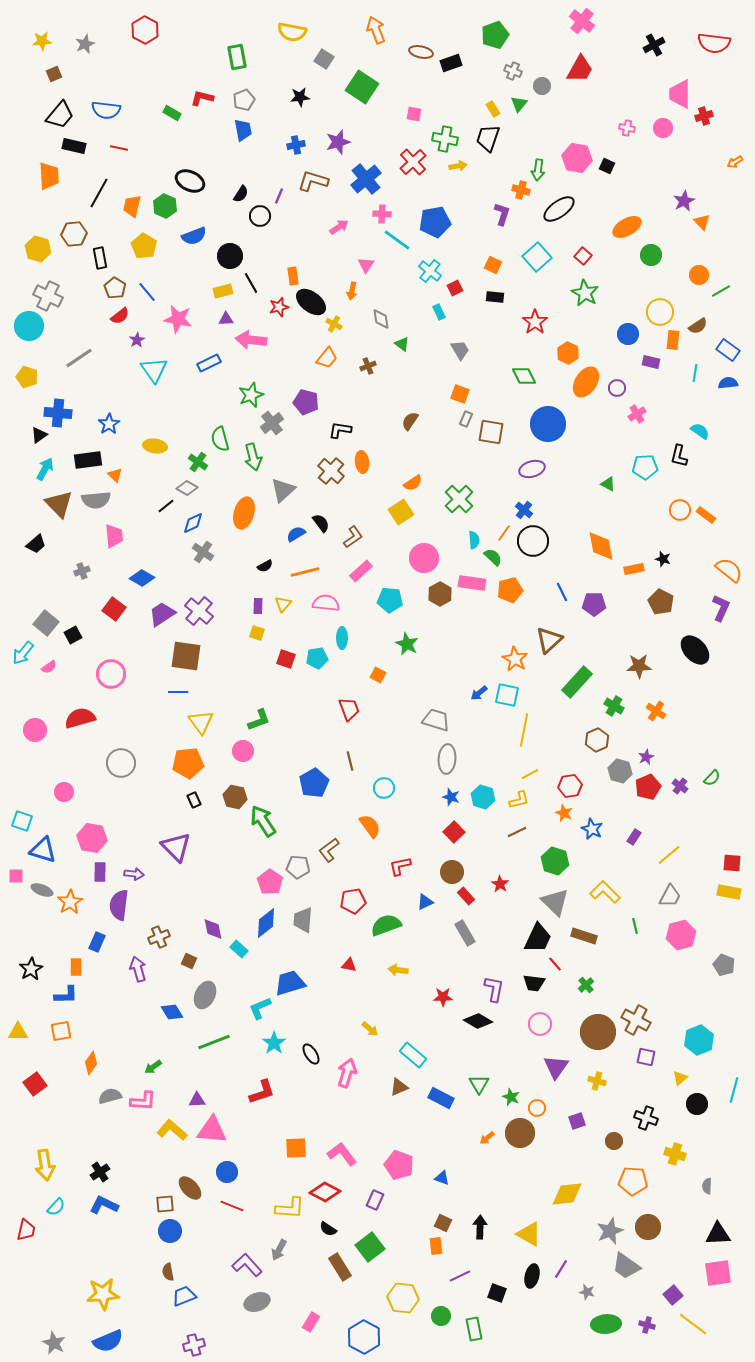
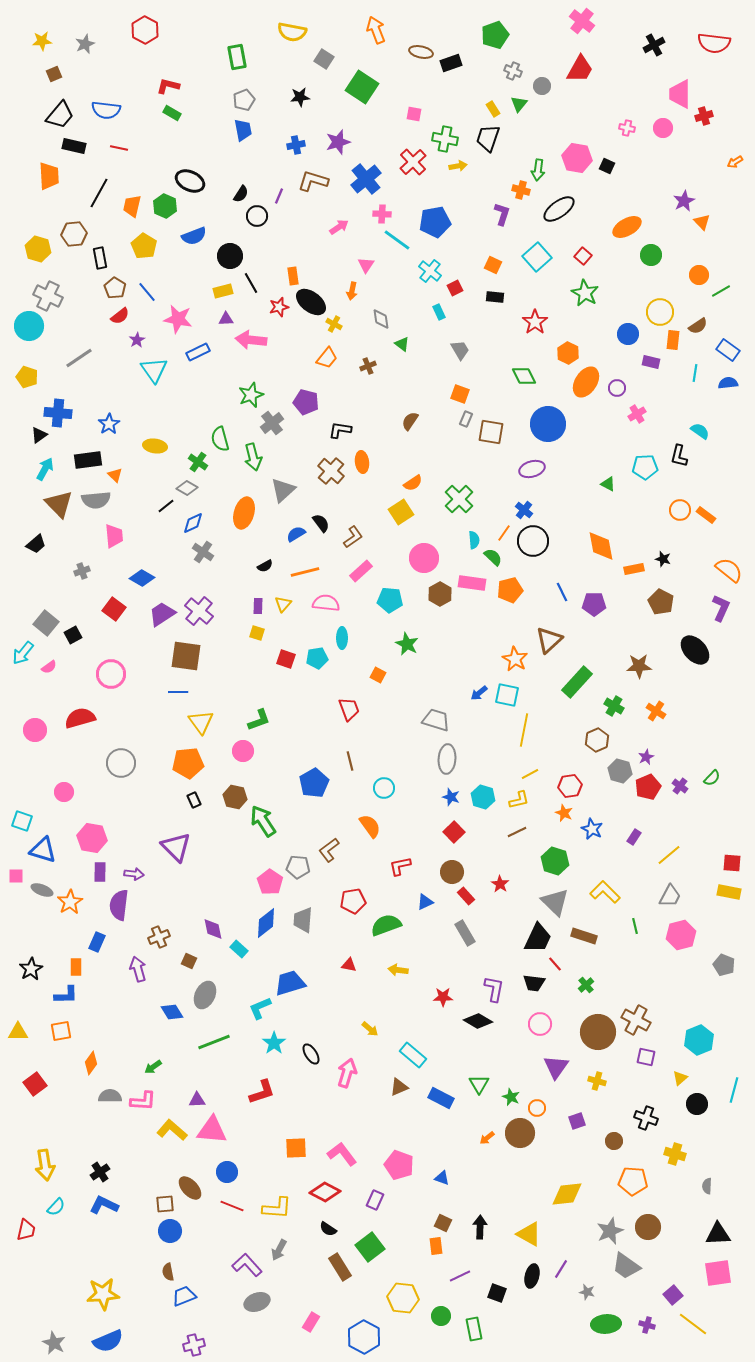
red L-shape at (202, 98): moved 34 px left, 12 px up
black circle at (260, 216): moved 3 px left
blue rectangle at (209, 363): moved 11 px left, 11 px up
gray semicircle at (110, 1096): rotated 15 degrees clockwise
yellow L-shape at (290, 1208): moved 13 px left
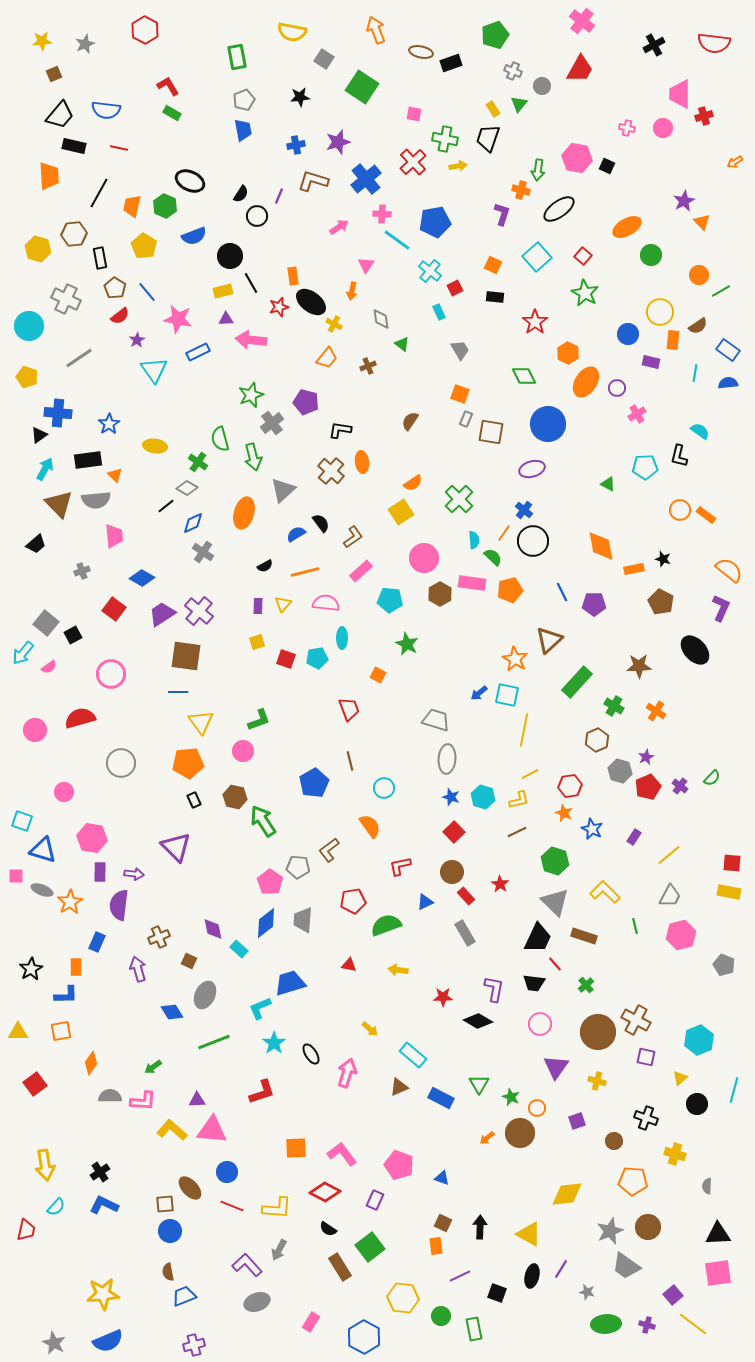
red L-shape at (168, 86): rotated 45 degrees clockwise
gray cross at (48, 296): moved 18 px right, 3 px down
yellow square at (257, 633): moved 9 px down; rotated 35 degrees counterclockwise
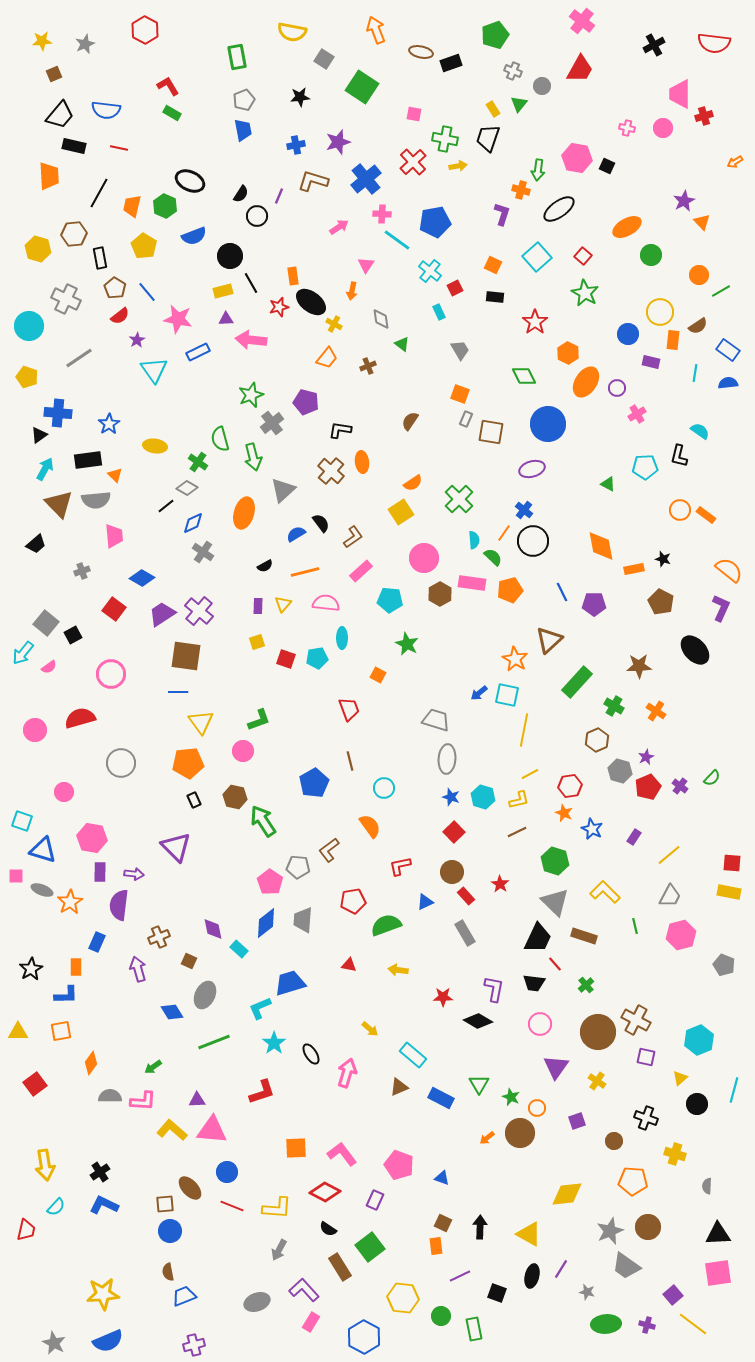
yellow cross at (597, 1081): rotated 18 degrees clockwise
purple L-shape at (247, 1265): moved 57 px right, 25 px down
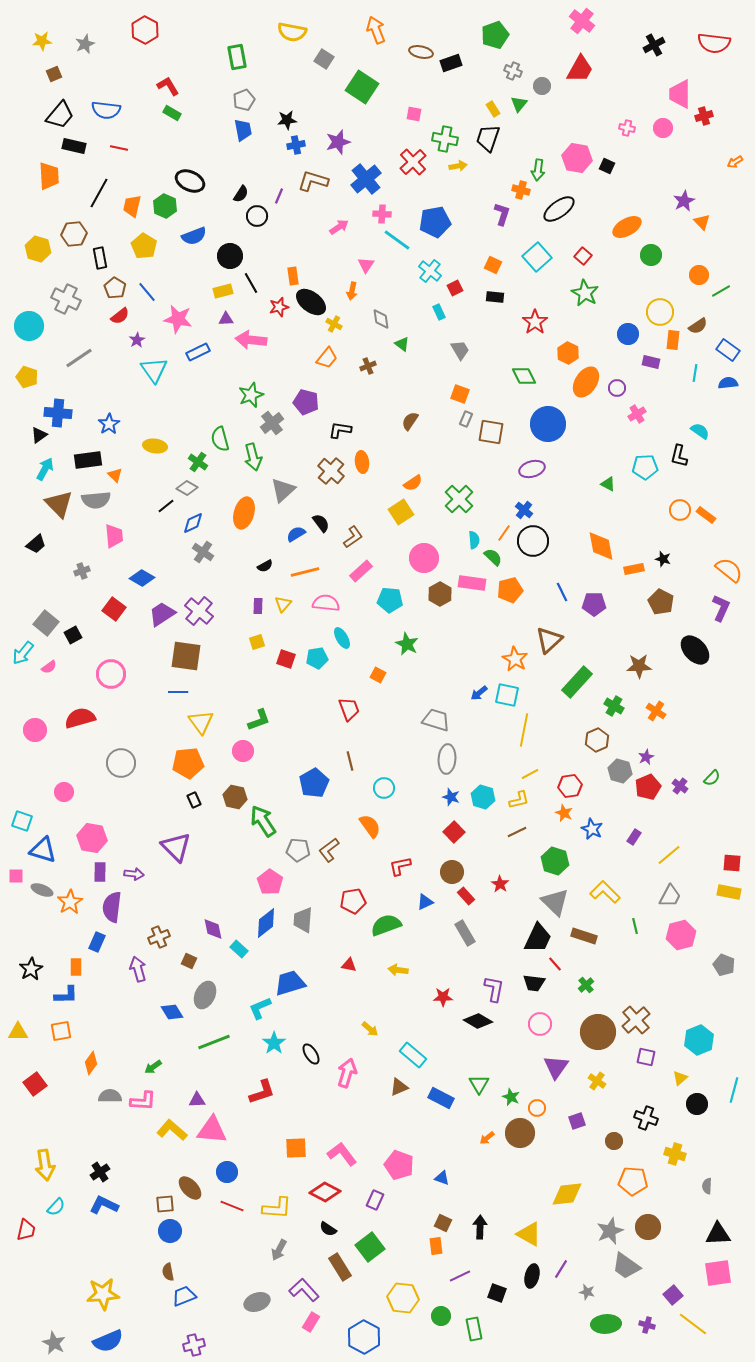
black star at (300, 97): moved 13 px left, 23 px down
cyan ellipse at (342, 638): rotated 30 degrees counterclockwise
gray pentagon at (298, 867): moved 17 px up
purple semicircle at (119, 905): moved 7 px left, 2 px down
brown cross at (636, 1020): rotated 20 degrees clockwise
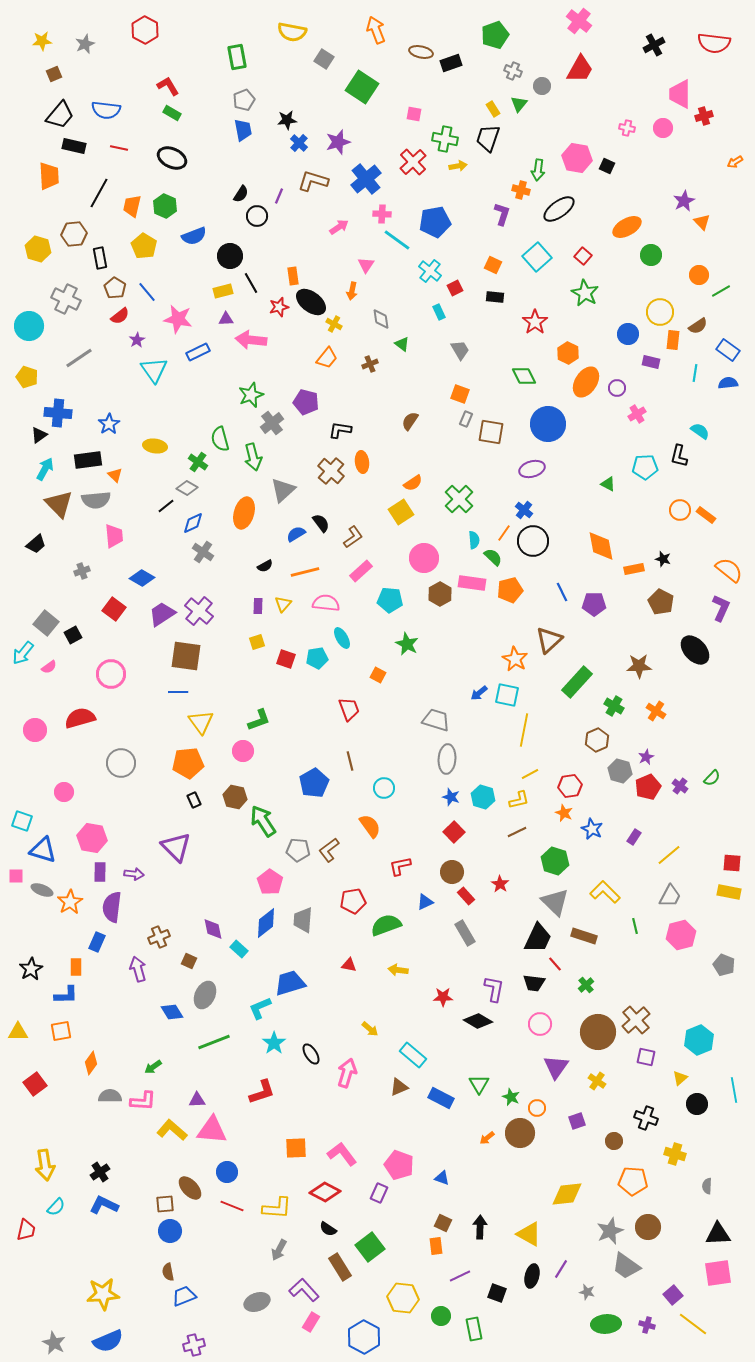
pink cross at (582, 21): moved 3 px left
blue cross at (296, 145): moved 3 px right, 2 px up; rotated 36 degrees counterclockwise
black ellipse at (190, 181): moved 18 px left, 23 px up
brown cross at (368, 366): moved 2 px right, 2 px up
cyan line at (734, 1090): rotated 25 degrees counterclockwise
purple rectangle at (375, 1200): moved 4 px right, 7 px up
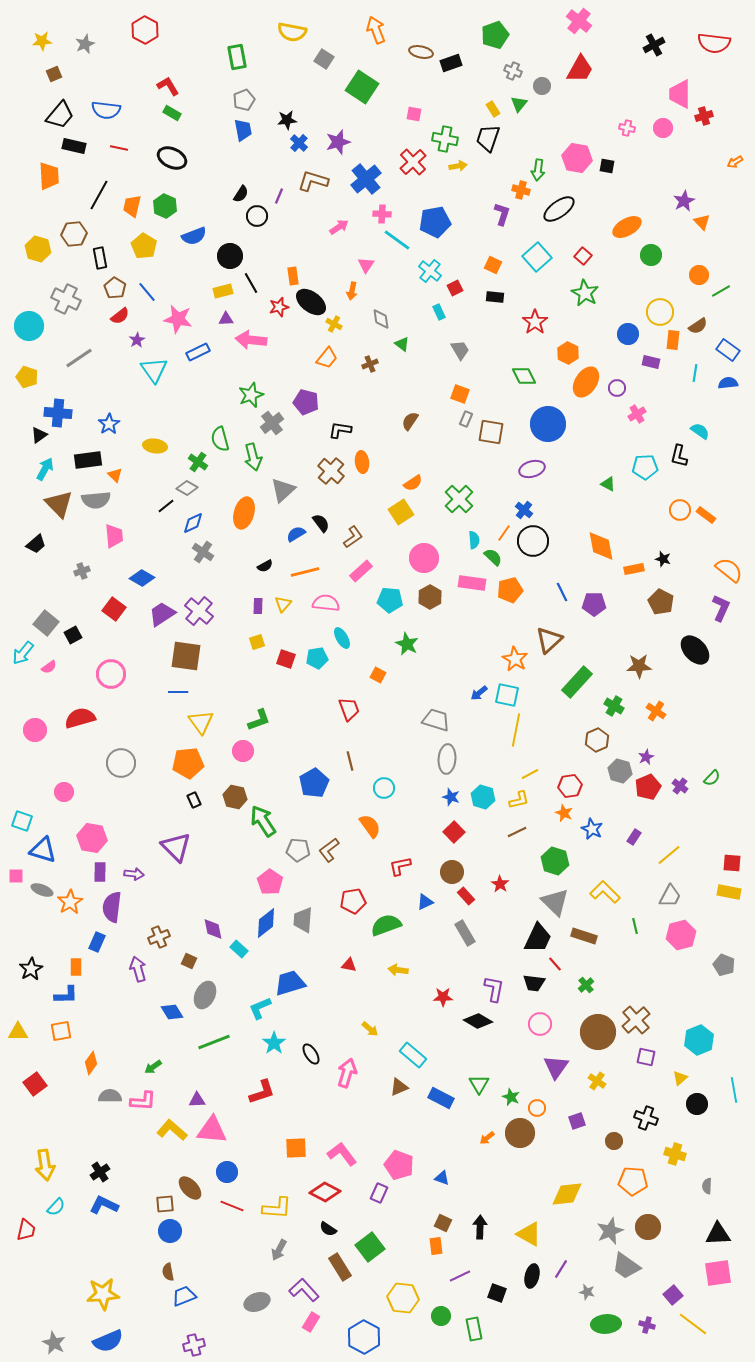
black square at (607, 166): rotated 14 degrees counterclockwise
black line at (99, 193): moved 2 px down
brown hexagon at (440, 594): moved 10 px left, 3 px down
yellow line at (524, 730): moved 8 px left
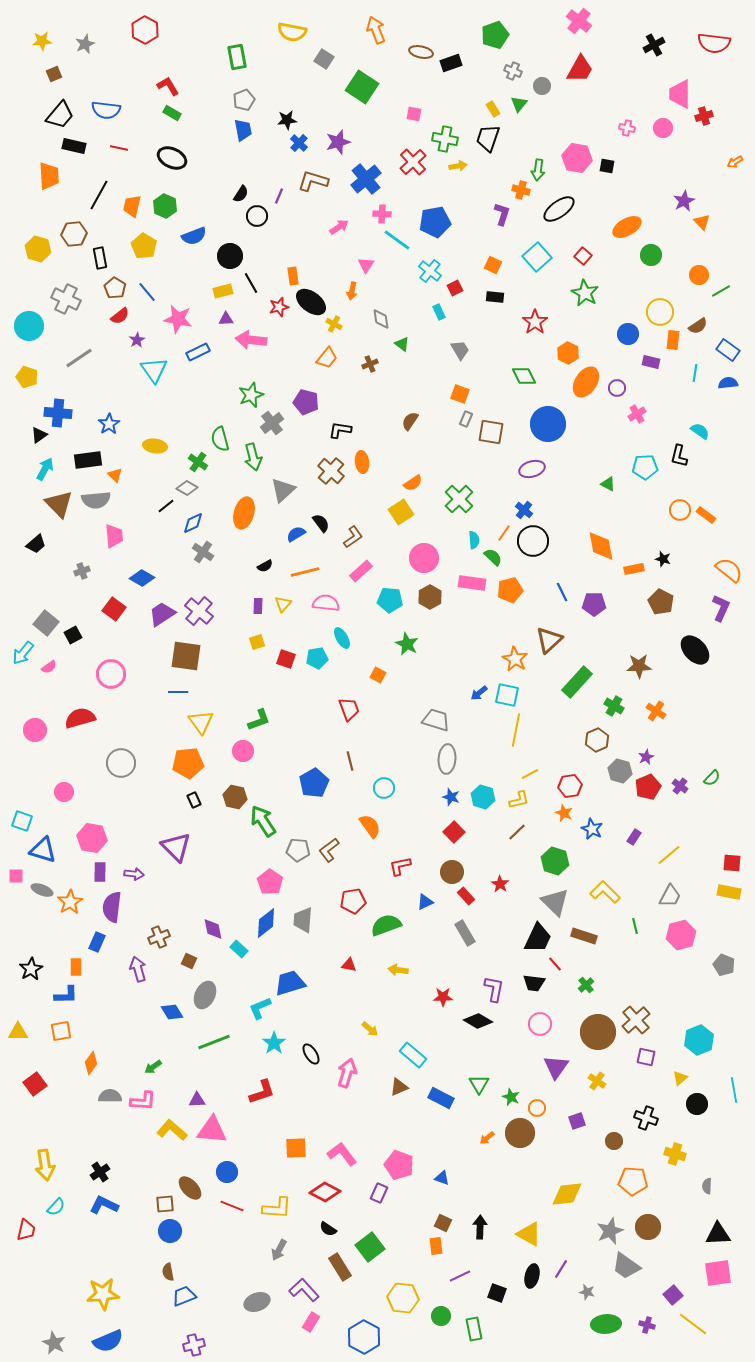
brown line at (517, 832): rotated 18 degrees counterclockwise
